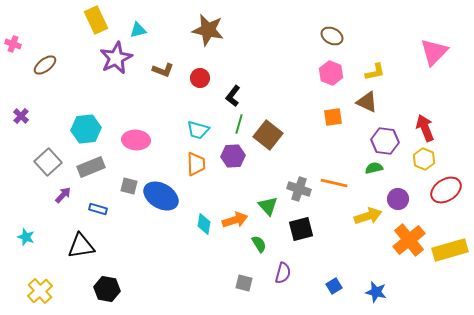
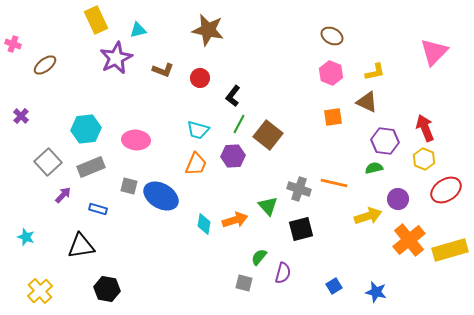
green line at (239, 124): rotated 12 degrees clockwise
orange trapezoid at (196, 164): rotated 25 degrees clockwise
green semicircle at (259, 244): moved 13 px down; rotated 108 degrees counterclockwise
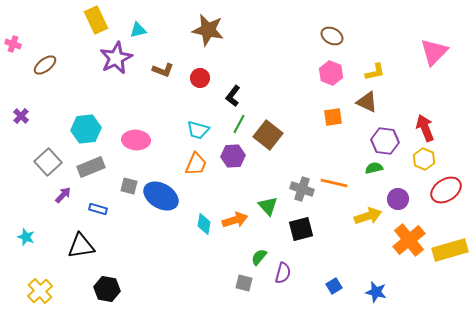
gray cross at (299, 189): moved 3 px right
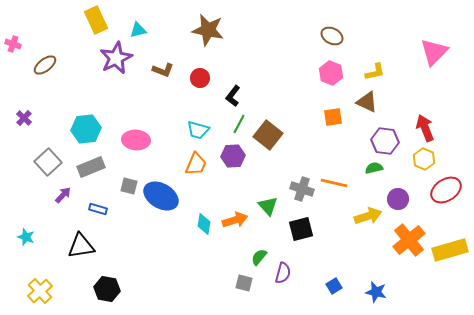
purple cross at (21, 116): moved 3 px right, 2 px down
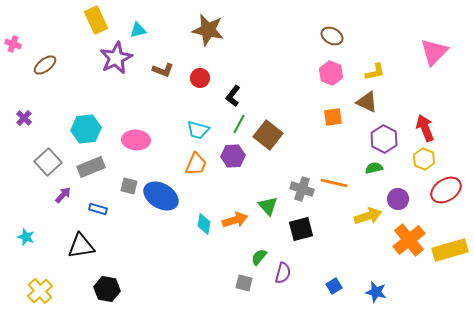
purple hexagon at (385, 141): moved 1 px left, 2 px up; rotated 20 degrees clockwise
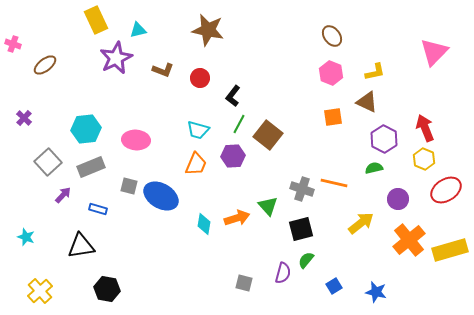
brown ellipse at (332, 36): rotated 25 degrees clockwise
yellow arrow at (368, 216): moved 7 px left, 7 px down; rotated 20 degrees counterclockwise
orange arrow at (235, 220): moved 2 px right, 2 px up
green semicircle at (259, 257): moved 47 px right, 3 px down
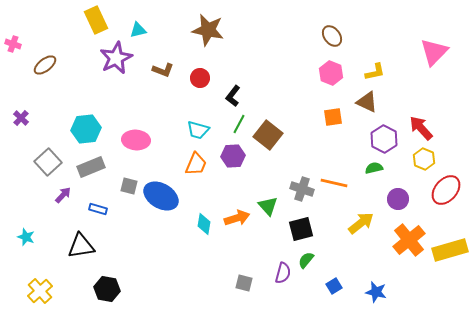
purple cross at (24, 118): moved 3 px left
red arrow at (425, 128): moved 4 px left; rotated 20 degrees counterclockwise
red ellipse at (446, 190): rotated 16 degrees counterclockwise
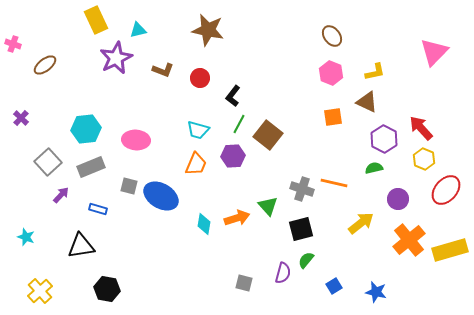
purple arrow at (63, 195): moved 2 px left
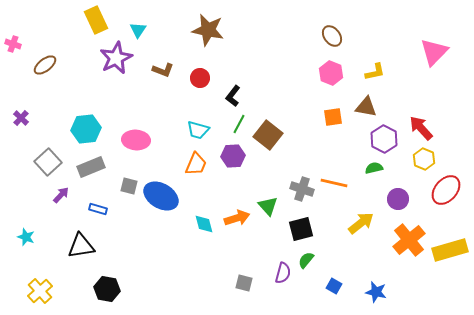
cyan triangle at (138, 30): rotated 42 degrees counterclockwise
brown triangle at (367, 102): moved 1 px left, 5 px down; rotated 15 degrees counterclockwise
cyan diamond at (204, 224): rotated 25 degrees counterclockwise
blue square at (334, 286): rotated 28 degrees counterclockwise
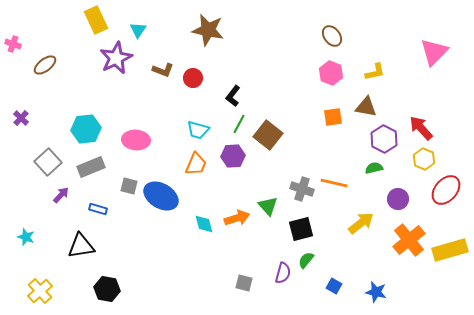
red circle at (200, 78): moved 7 px left
